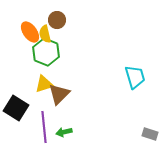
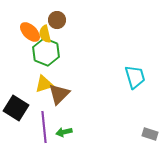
orange ellipse: rotated 10 degrees counterclockwise
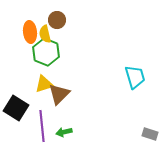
orange ellipse: rotated 40 degrees clockwise
purple line: moved 2 px left, 1 px up
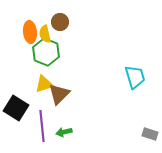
brown circle: moved 3 px right, 2 px down
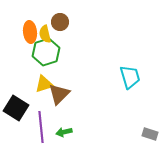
green hexagon: rotated 20 degrees clockwise
cyan trapezoid: moved 5 px left
purple line: moved 1 px left, 1 px down
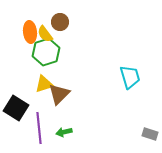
yellow semicircle: rotated 24 degrees counterclockwise
purple line: moved 2 px left, 1 px down
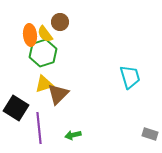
orange ellipse: moved 3 px down
green hexagon: moved 3 px left, 1 px down
brown triangle: moved 1 px left
green arrow: moved 9 px right, 3 px down
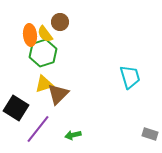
purple line: moved 1 px left, 1 px down; rotated 44 degrees clockwise
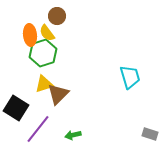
brown circle: moved 3 px left, 6 px up
yellow semicircle: moved 2 px right, 1 px up
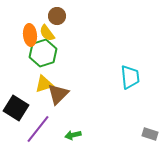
cyan trapezoid: rotated 10 degrees clockwise
